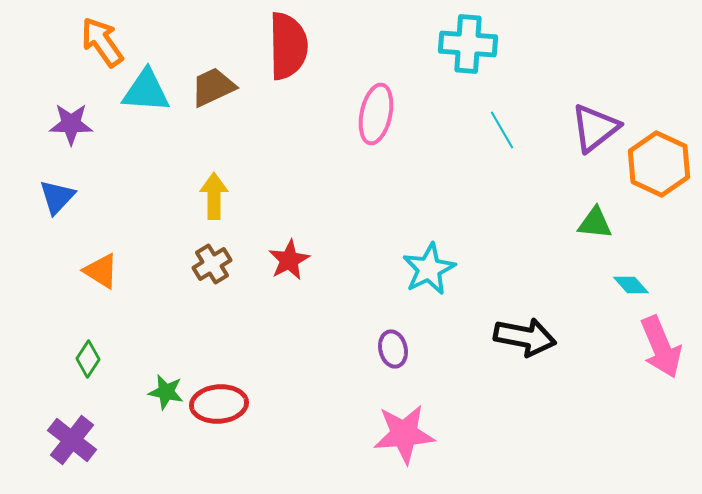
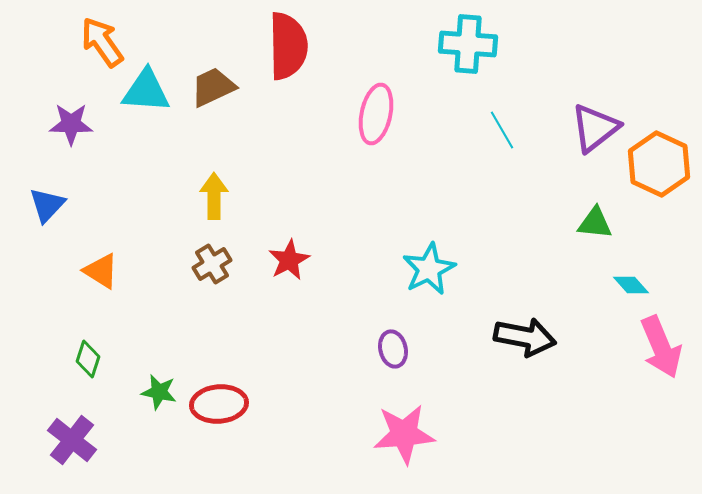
blue triangle: moved 10 px left, 8 px down
green diamond: rotated 15 degrees counterclockwise
green star: moved 7 px left
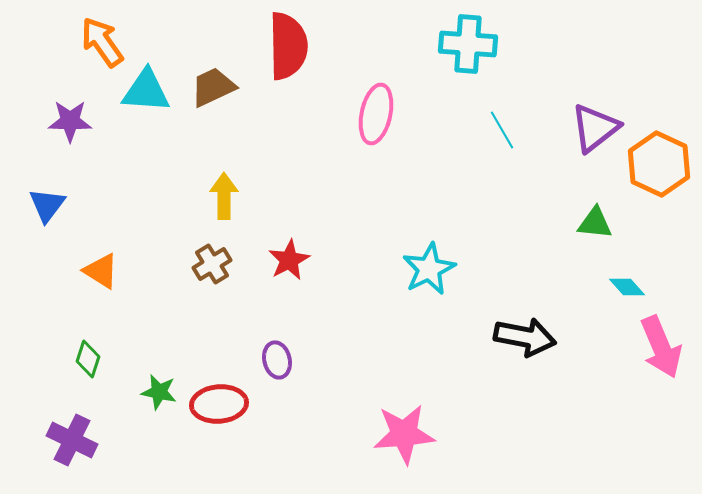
purple star: moved 1 px left, 3 px up
yellow arrow: moved 10 px right
blue triangle: rotated 6 degrees counterclockwise
cyan diamond: moved 4 px left, 2 px down
purple ellipse: moved 116 px left, 11 px down
purple cross: rotated 12 degrees counterclockwise
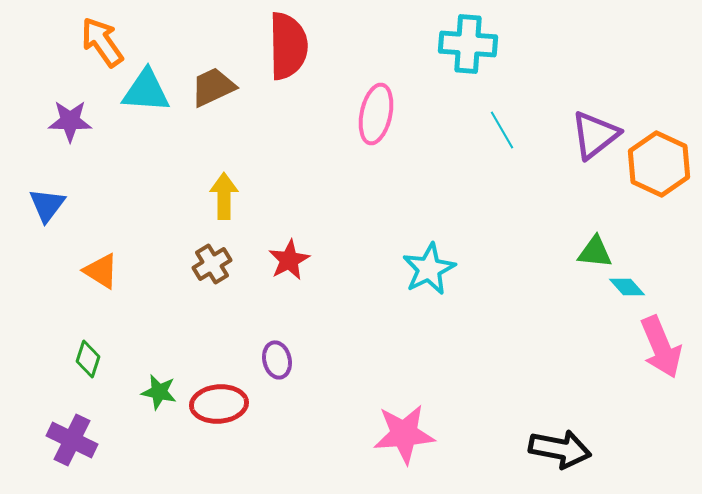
purple triangle: moved 7 px down
green triangle: moved 29 px down
black arrow: moved 35 px right, 112 px down
